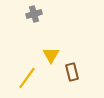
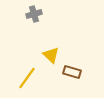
yellow triangle: rotated 18 degrees counterclockwise
brown rectangle: rotated 60 degrees counterclockwise
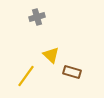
gray cross: moved 3 px right, 3 px down
yellow line: moved 1 px left, 2 px up
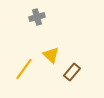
brown rectangle: rotated 66 degrees counterclockwise
yellow line: moved 2 px left, 7 px up
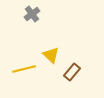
gray cross: moved 5 px left, 3 px up; rotated 21 degrees counterclockwise
yellow line: rotated 40 degrees clockwise
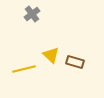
brown rectangle: moved 3 px right, 10 px up; rotated 66 degrees clockwise
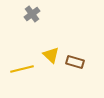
yellow line: moved 2 px left
